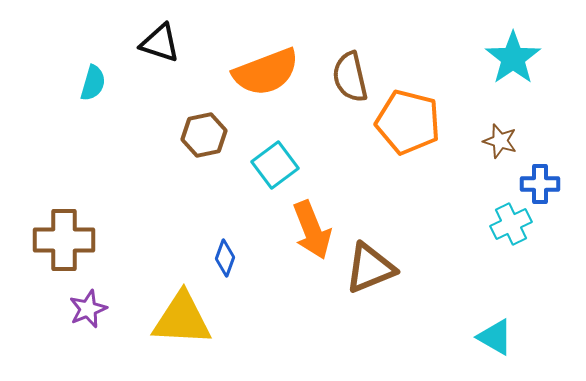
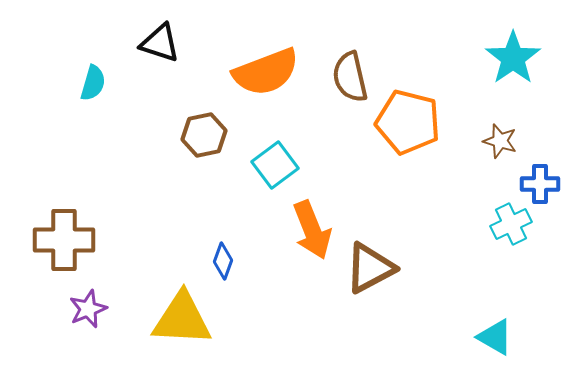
blue diamond: moved 2 px left, 3 px down
brown triangle: rotated 6 degrees counterclockwise
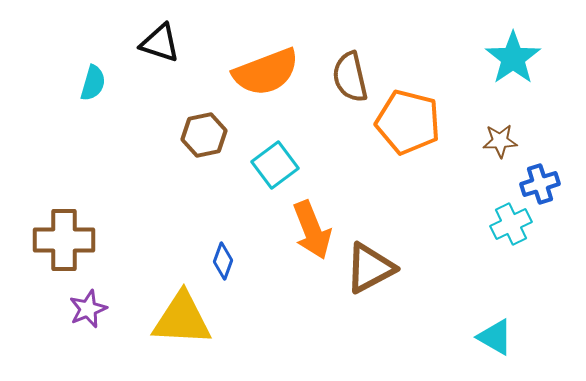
brown star: rotated 20 degrees counterclockwise
blue cross: rotated 18 degrees counterclockwise
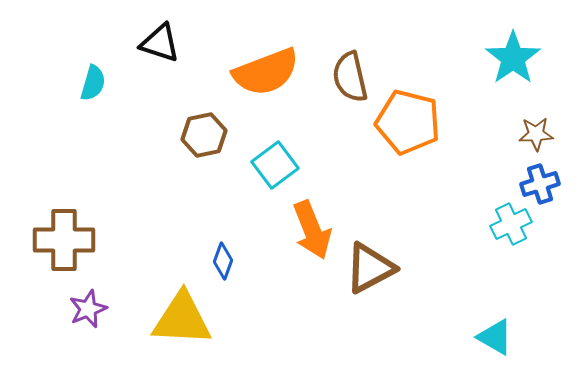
brown star: moved 36 px right, 7 px up
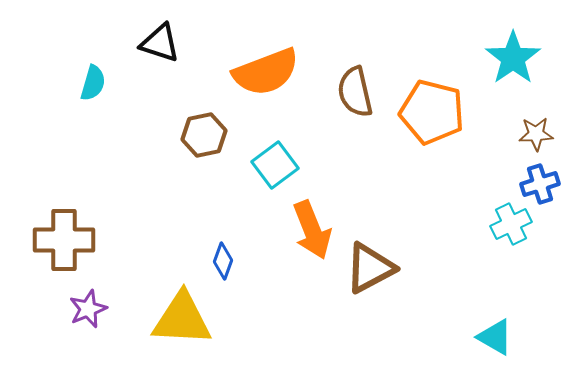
brown semicircle: moved 5 px right, 15 px down
orange pentagon: moved 24 px right, 10 px up
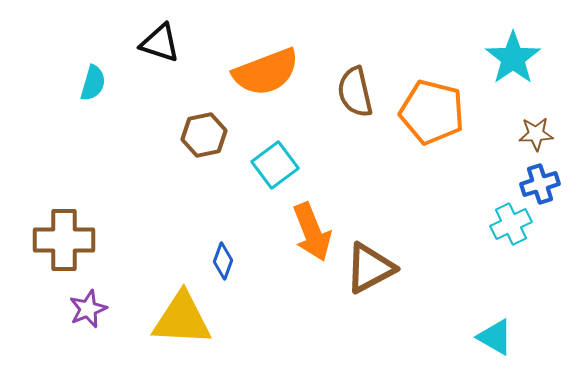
orange arrow: moved 2 px down
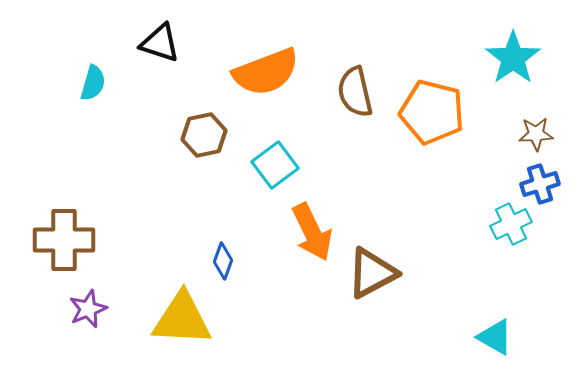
orange arrow: rotated 4 degrees counterclockwise
brown triangle: moved 2 px right, 5 px down
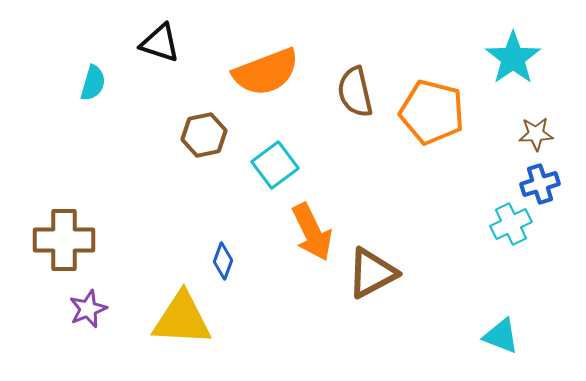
cyan triangle: moved 6 px right, 1 px up; rotated 9 degrees counterclockwise
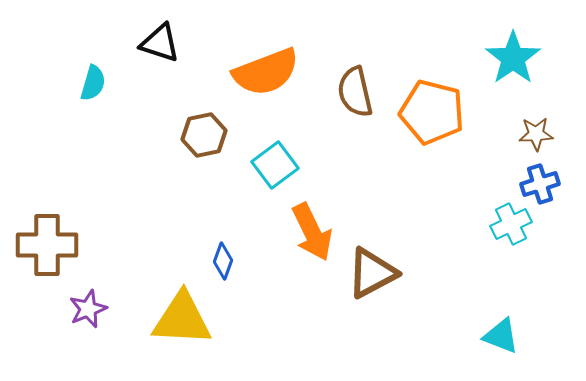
brown cross: moved 17 px left, 5 px down
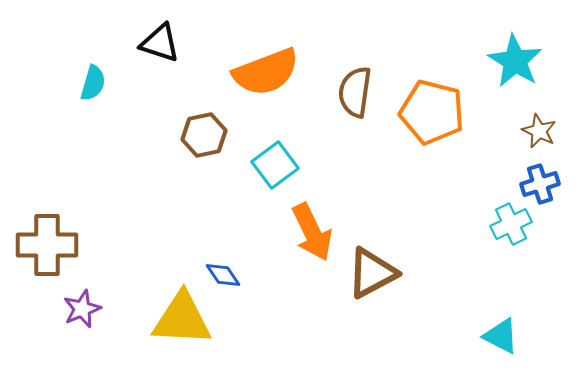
cyan star: moved 2 px right, 3 px down; rotated 6 degrees counterclockwise
brown semicircle: rotated 21 degrees clockwise
brown star: moved 3 px right, 3 px up; rotated 28 degrees clockwise
blue diamond: moved 14 px down; rotated 54 degrees counterclockwise
purple star: moved 6 px left
cyan triangle: rotated 6 degrees clockwise
